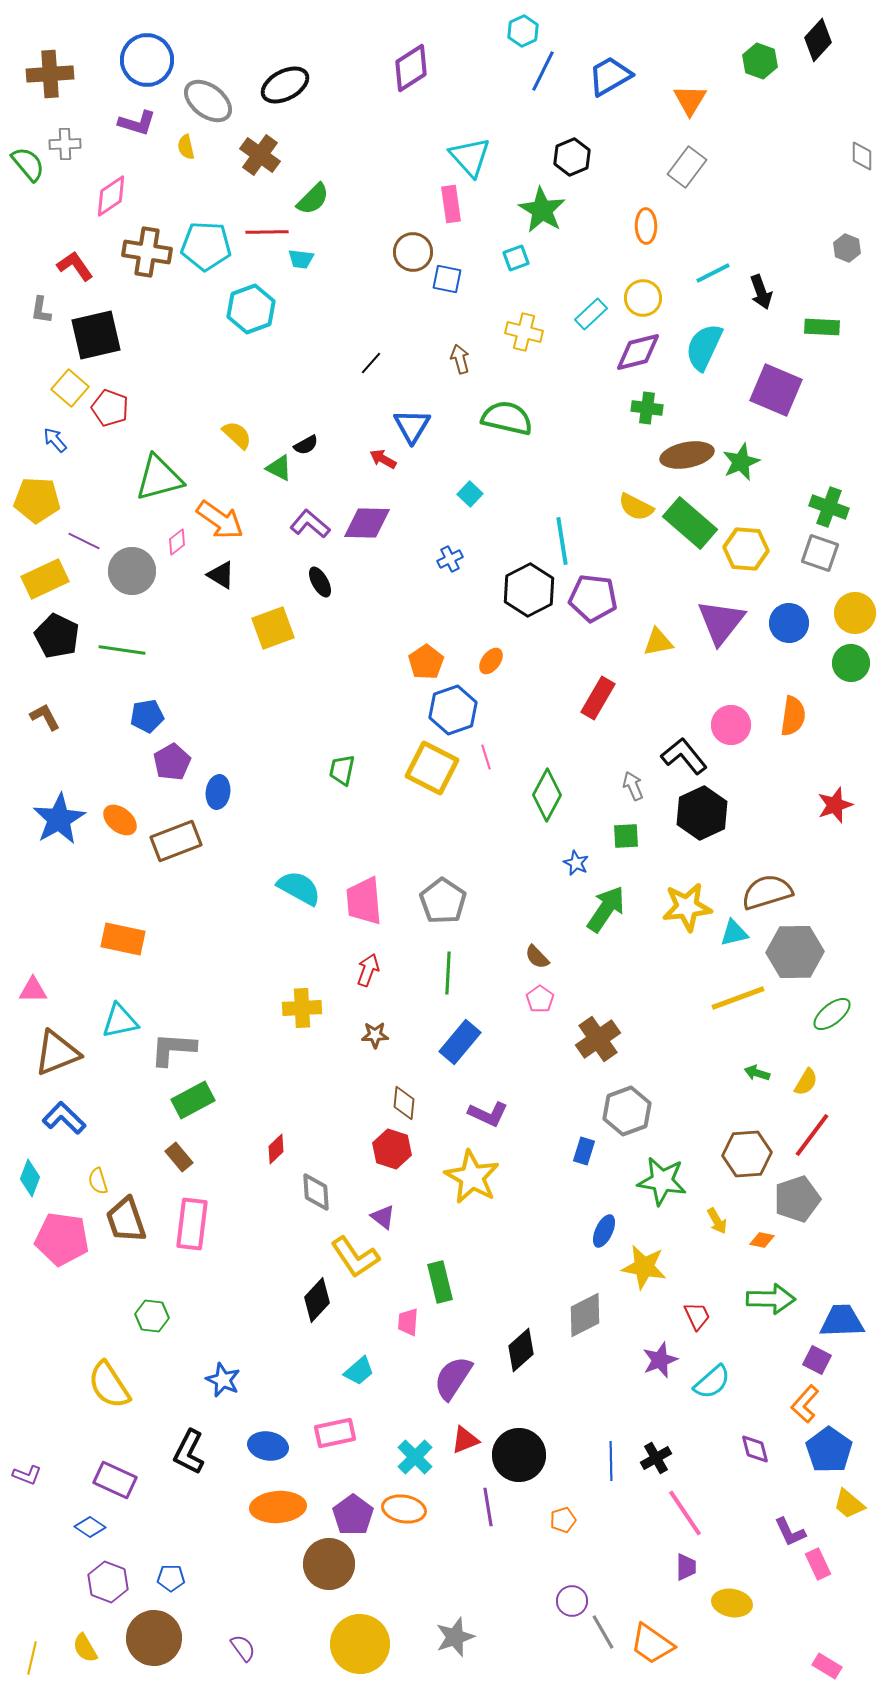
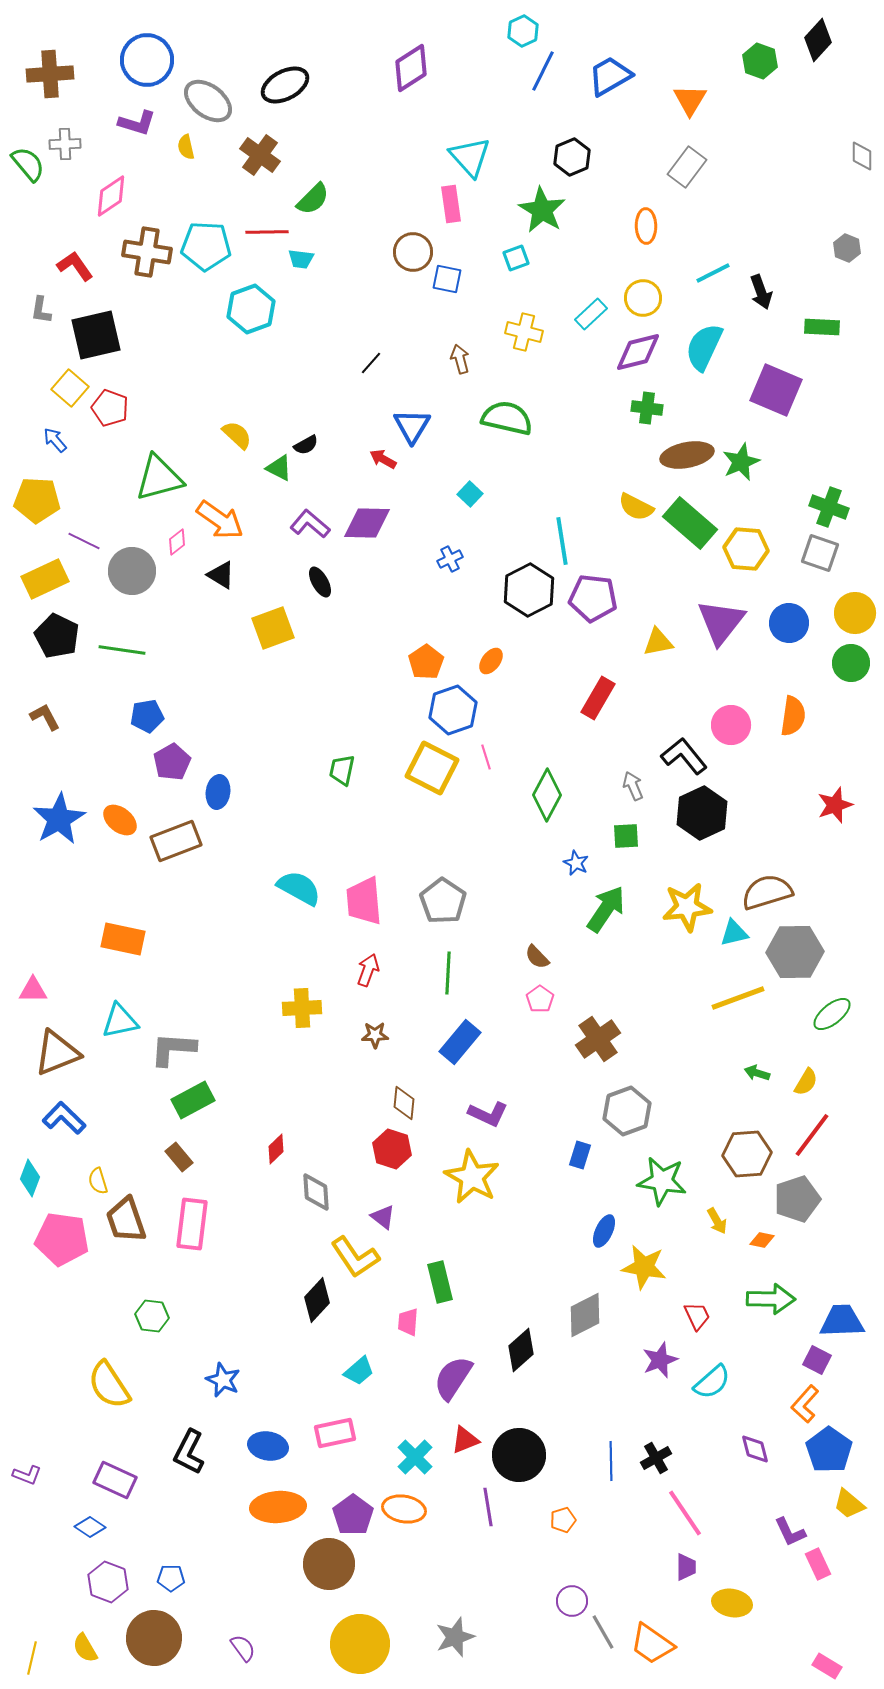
blue rectangle at (584, 1151): moved 4 px left, 4 px down
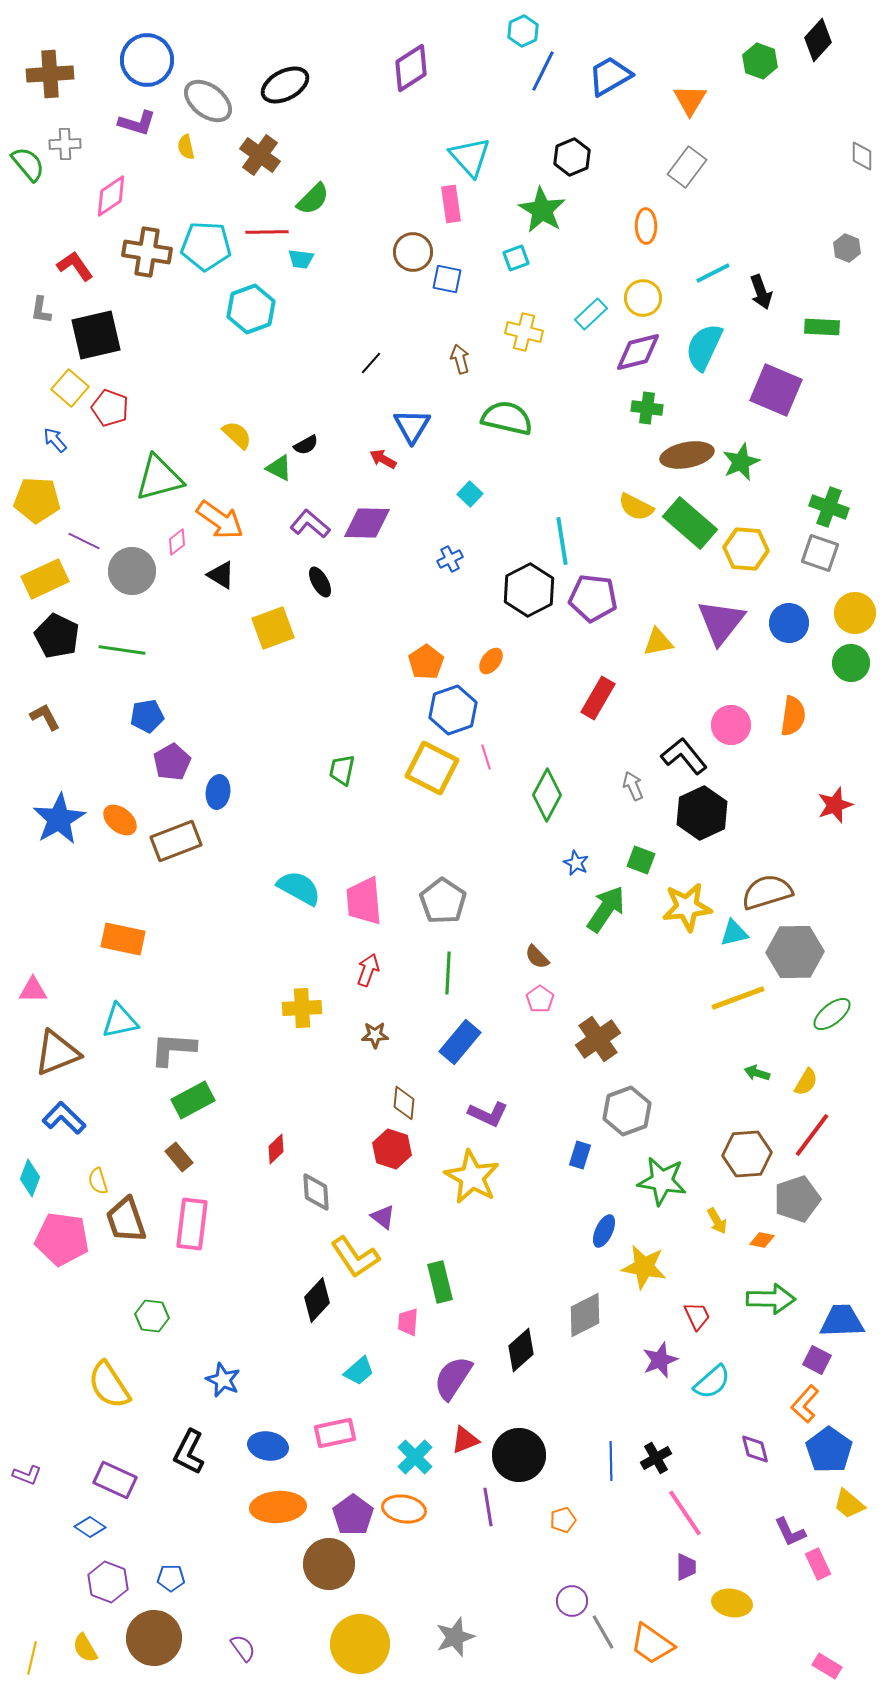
green square at (626, 836): moved 15 px right, 24 px down; rotated 24 degrees clockwise
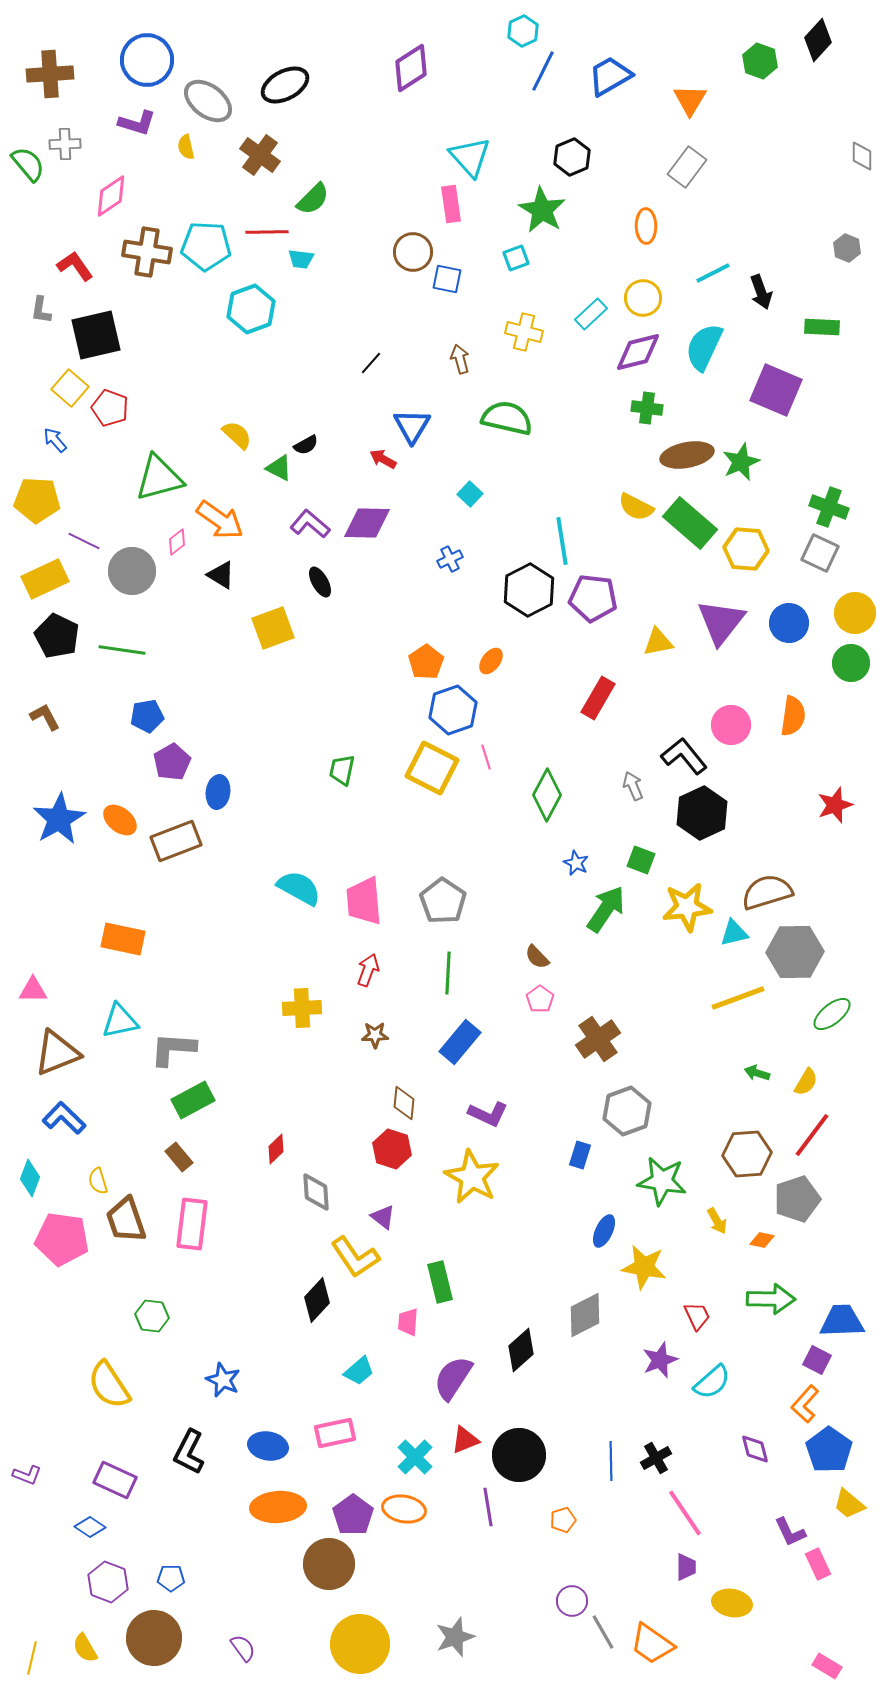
gray square at (820, 553): rotated 6 degrees clockwise
